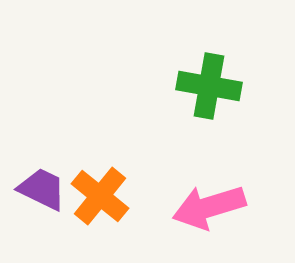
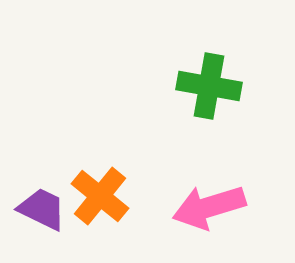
purple trapezoid: moved 20 px down
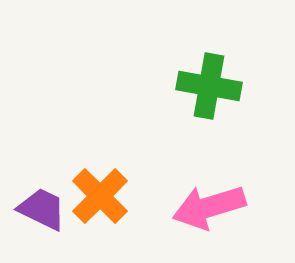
orange cross: rotated 6 degrees clockwise
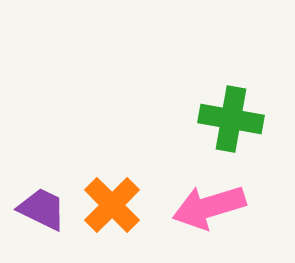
green cross: moved 22 px right, 33 px down
orange cross: moved 12 px right, 9 px down
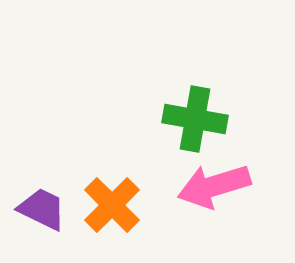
green cross: moved 36 px left
pink arrow: moved 5 px right, 21 px up
